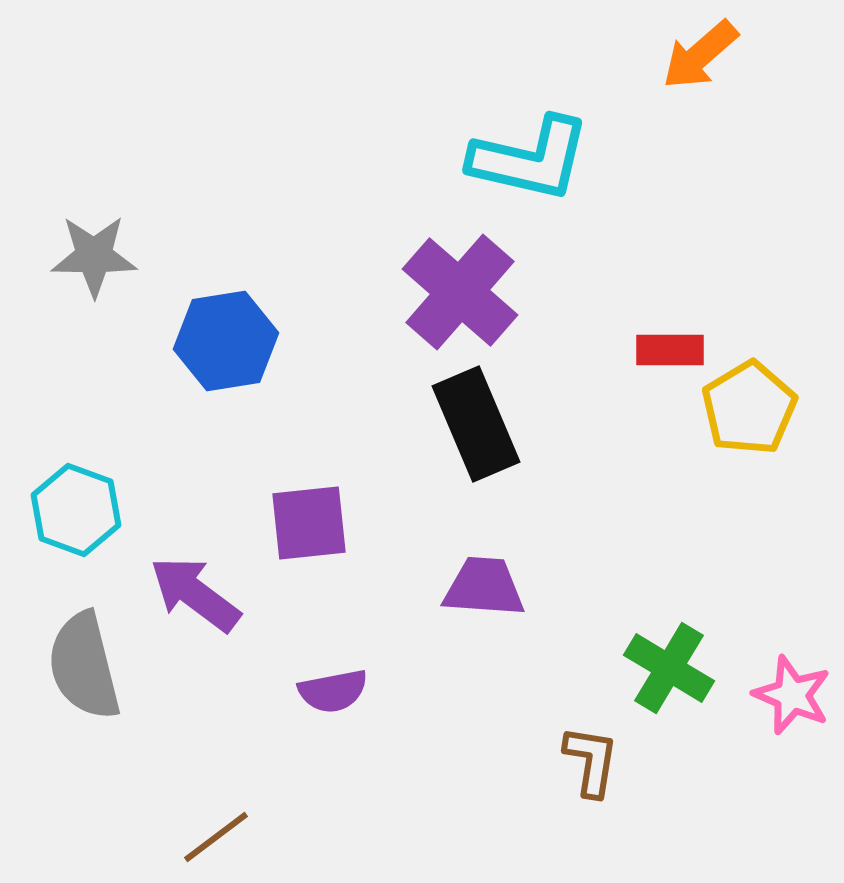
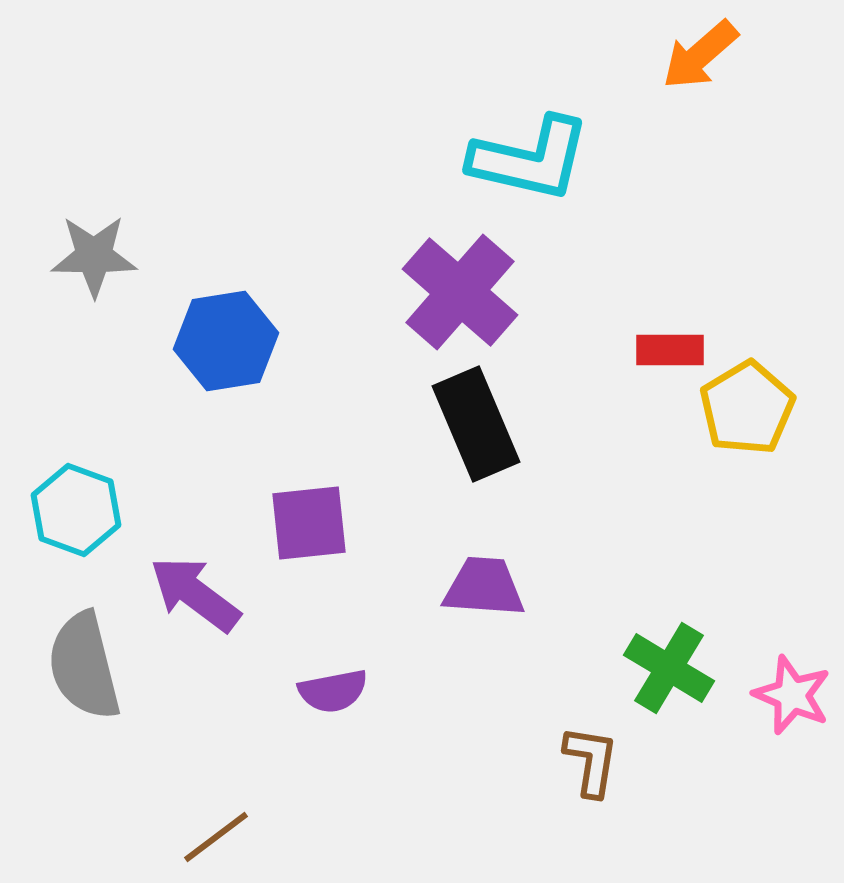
yellow pentagon: moved 2 px left
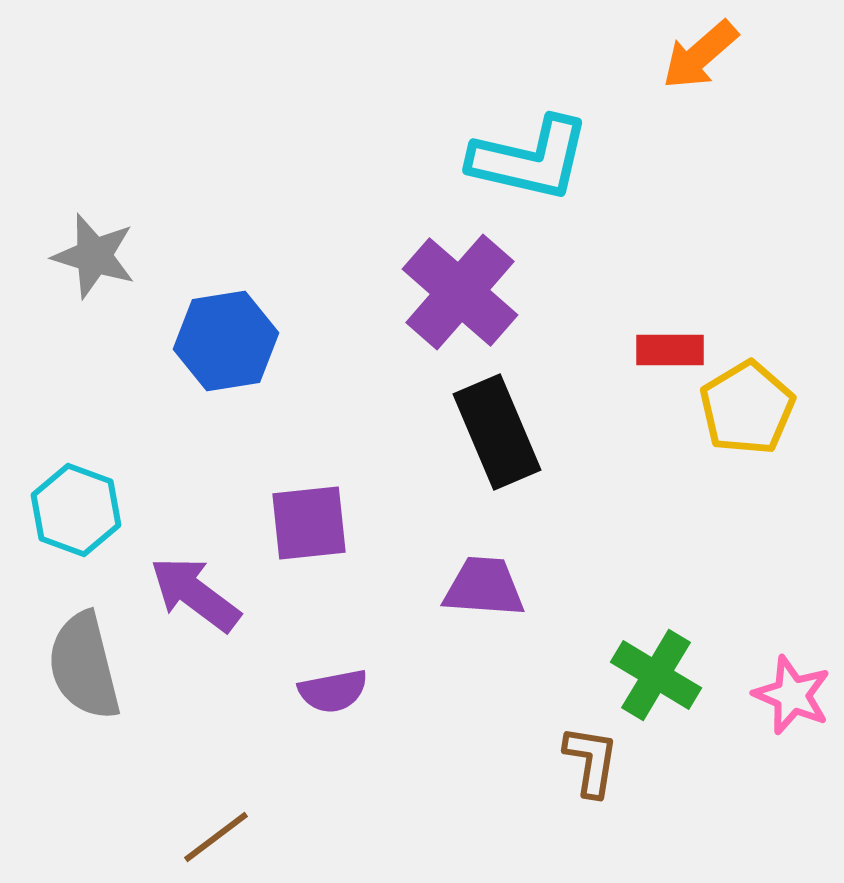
gray star: rotated 16 degrees clockwise
black rectangle: moved 21 px right, 8 px down
green cross: moved 13 px left, 7 px down
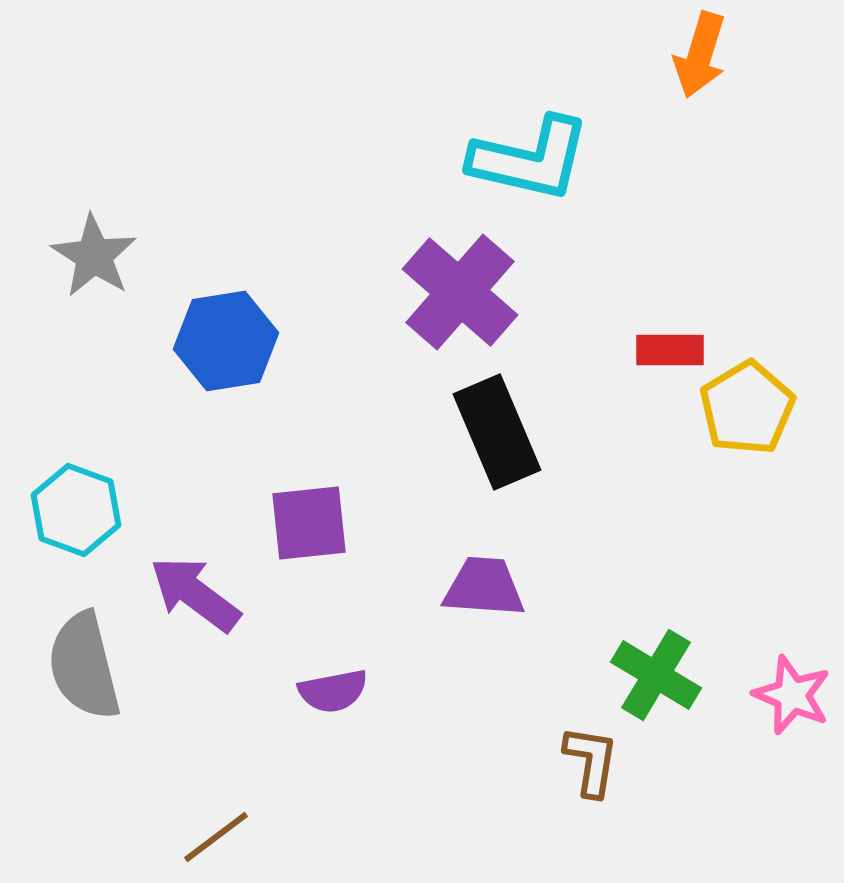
orange arrow: rotated 32 degrees counterclockwise
gray star: rotated 16 degrees clockwise
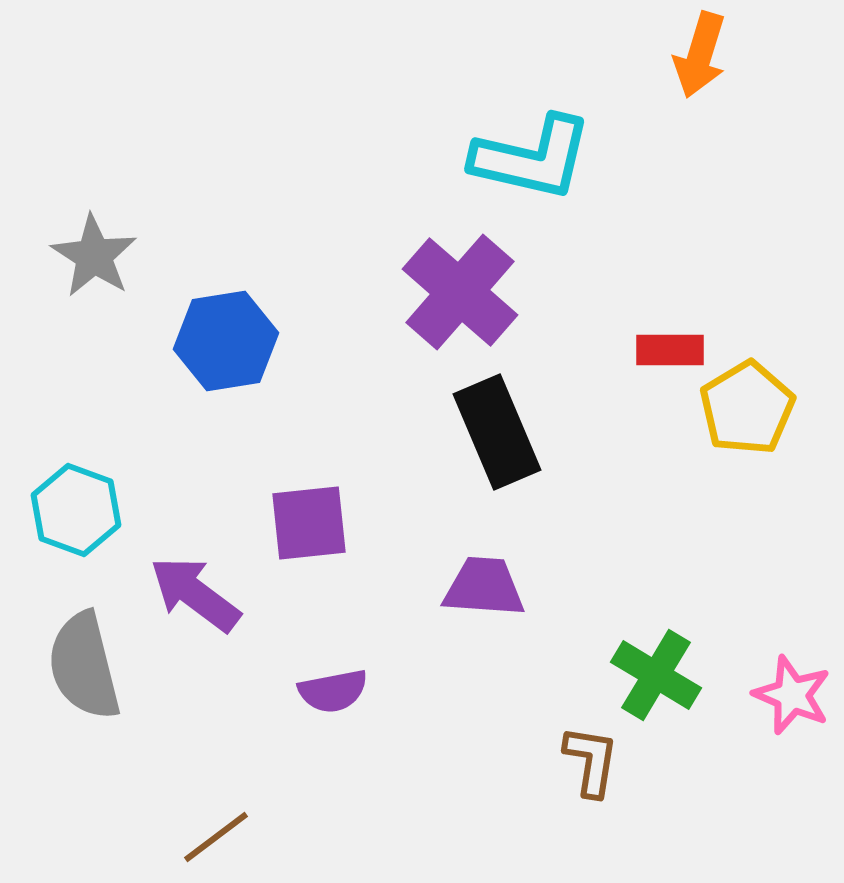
cyan L-shape: moved 2 px right, 1 px up
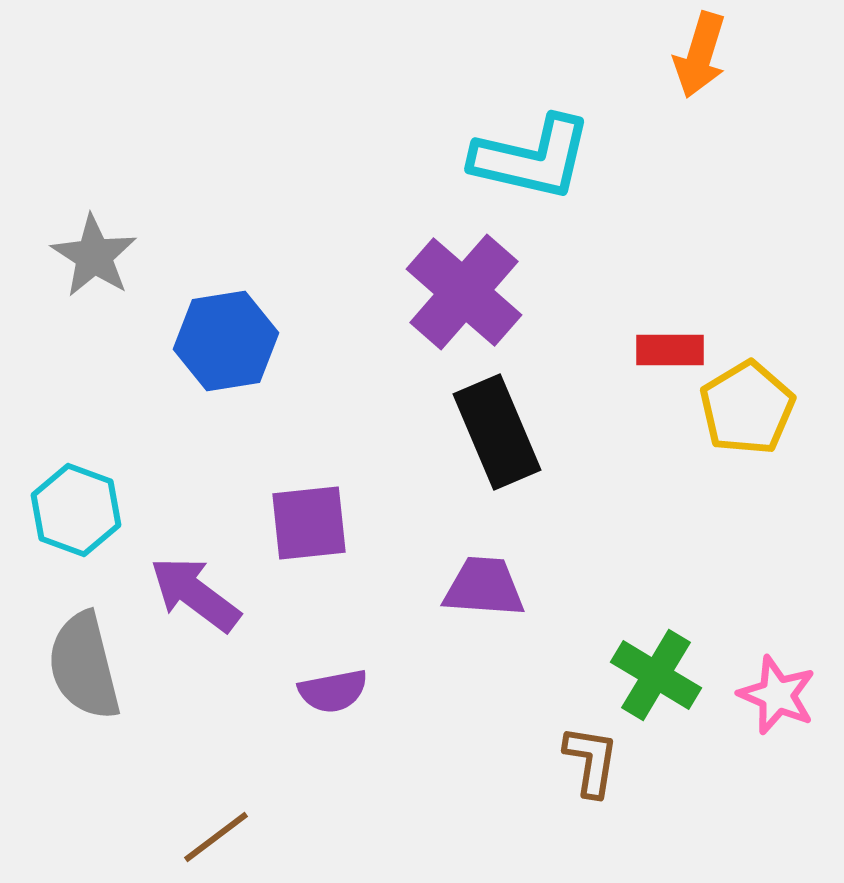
purple cross: moved 4 px right
pink star: moved 15 px left
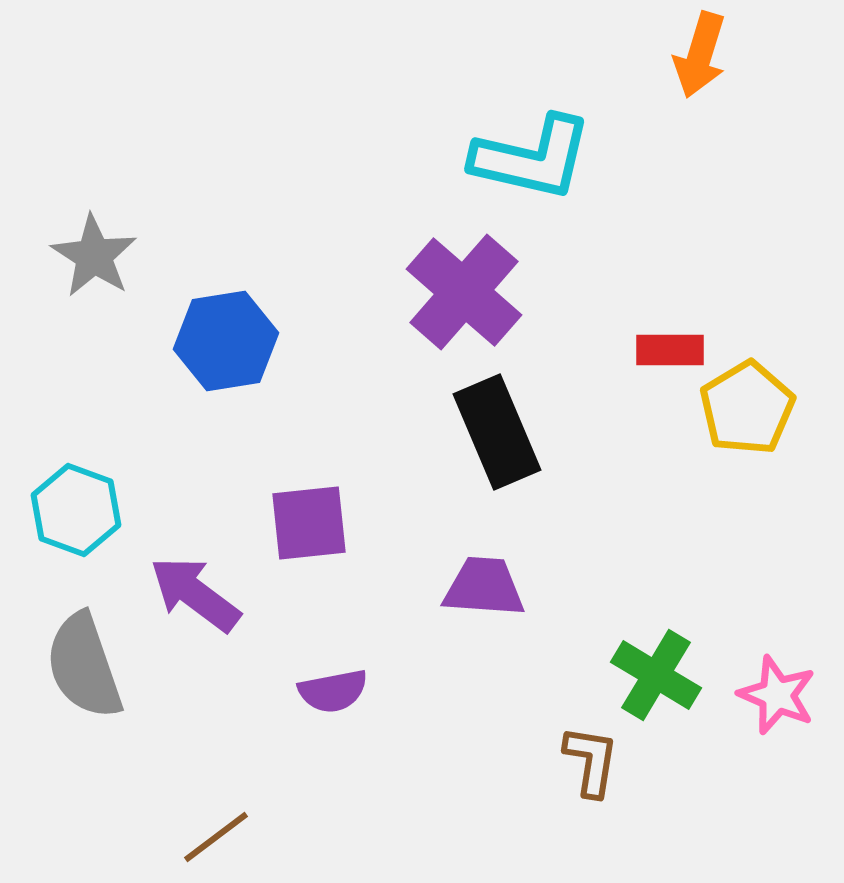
gray semicircle: rotated 5 degrees counterclockwise
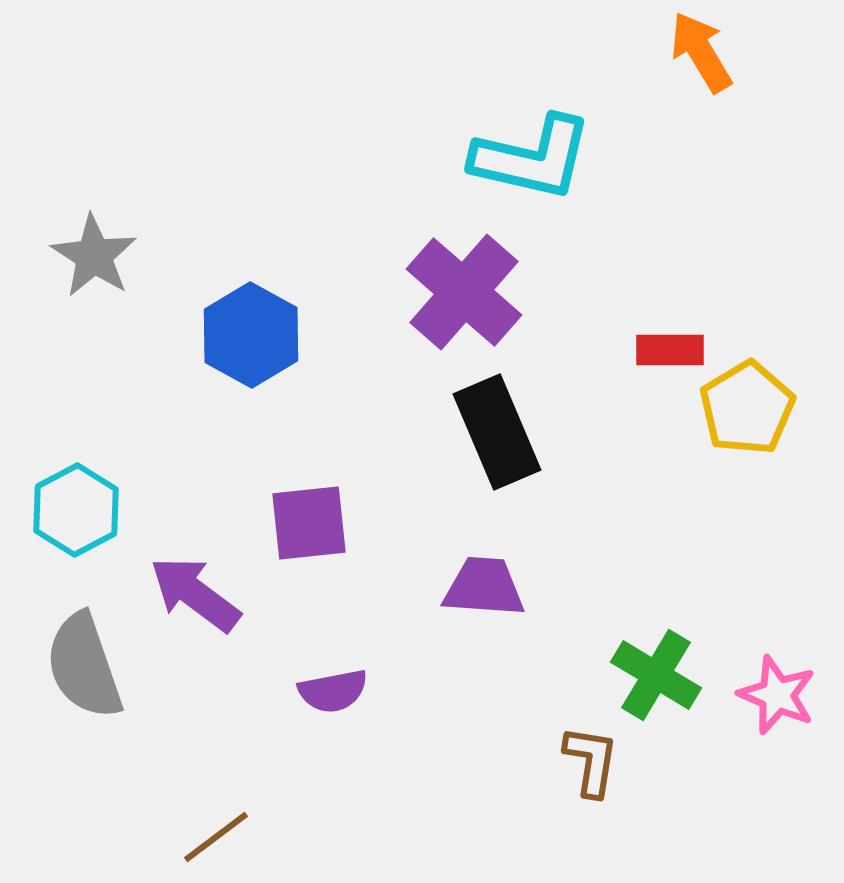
orange arrow: moved 1 px right, 3 px up; rotated 132 degrees clockwise
blue hexagon: moved 25 px right, 6 px up; rotated 22 degrees counterclockwise
cyan hexagon: rotated 12 degrees clockwise
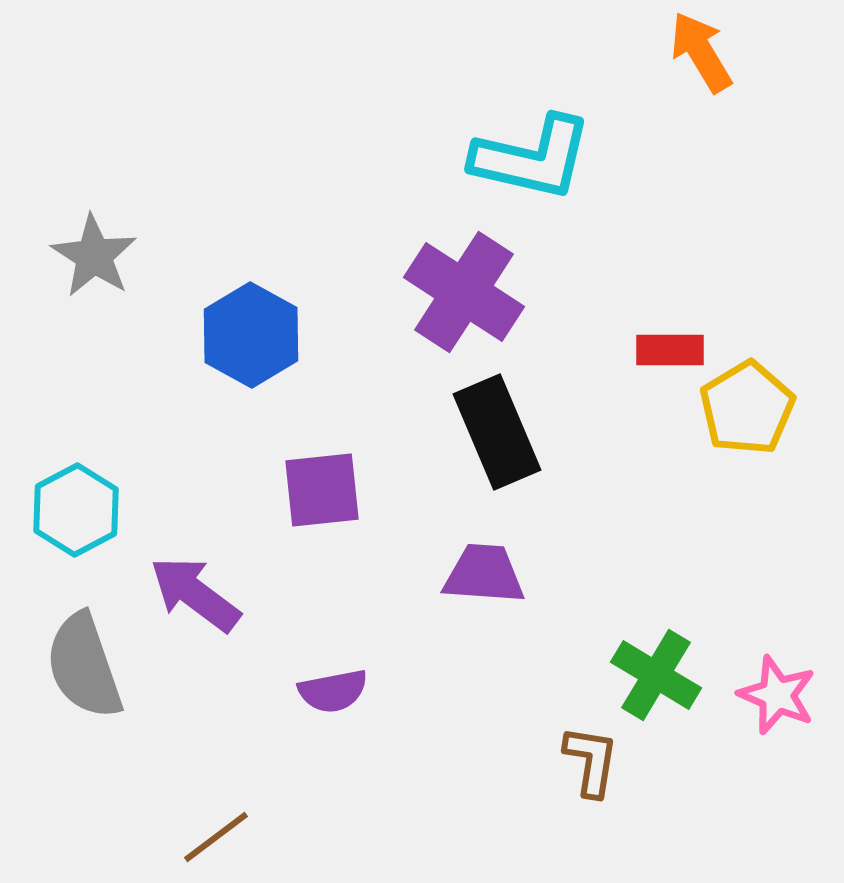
purple cross: rotated 8 degrees counterclockwise
purple square: moved 13 px right, 33 px up
purple trapezoid: moved 13 px up
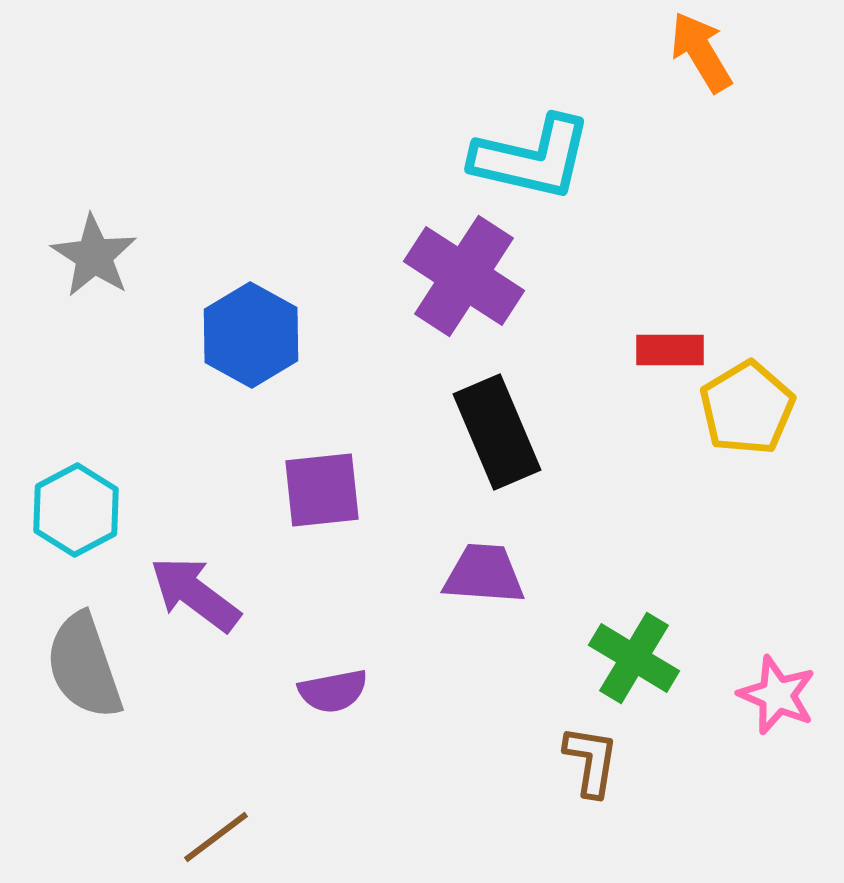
purple cross: moved 16 px up
green cross: moved 22 px left, 17 px up
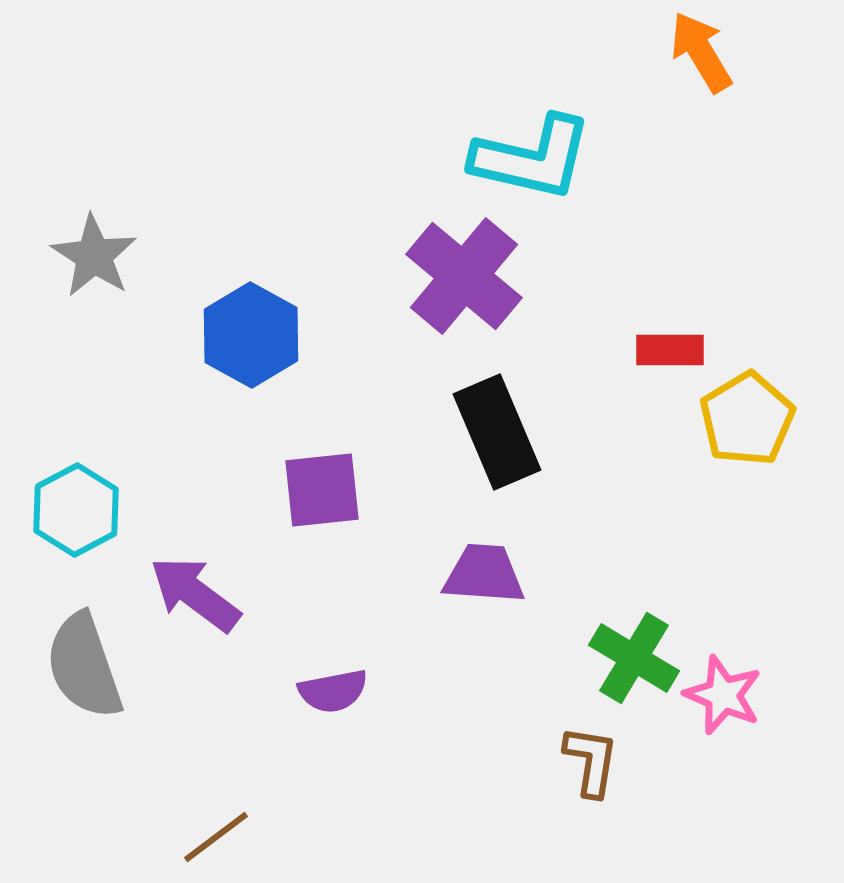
purple cross: rotated 7 degrees clockwise
yellow pentagon: moved 11 px down
pink star: moved 54 px left
